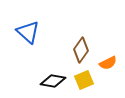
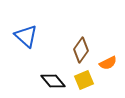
blue triangle: moved 2 px left, 4 px down
black diamond: rotated 40 degrees clockwise
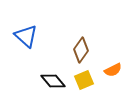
orange semicircle: moved 5 px right, 7 px down
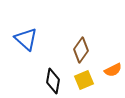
blue triangle: moved 3 px down
black diamond: rotated 50 degrees clockwise
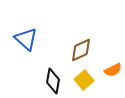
brown diamond: rotated 30 degrees clockwise
yellow square: rotated 18 degrees counterclockwise
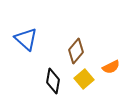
brown diamond: moved 5 px left, 1 px down; rotated 25 degrees counterclockwise
orange semicircle: moved 2 px left, 3 px up
yellow square: moved 1 px up
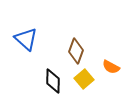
brown diamond: rotated 20 degrees counterclockwise
orange semicircle: rotated 54 degrees clockwise
black diamond: rotated 10 degrees counterclockwise
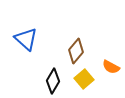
brown diamond: rotated 20 degrees clockwise
black diamond: rotated 30 degrees clockwise
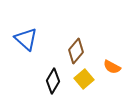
orange semicircle: moved 1 px right
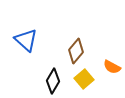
blue triangle: moved 1 px down
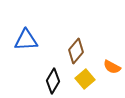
blue triangle: rotated 45 degrees counterclockwise
yellow square: moved 1 px right
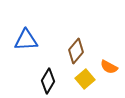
orange semicircle: moved 3 px left
black diamond: moved 5 px left
